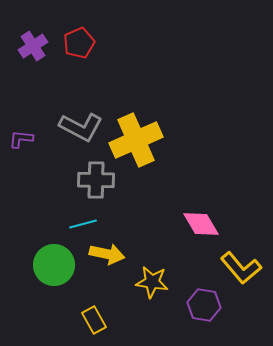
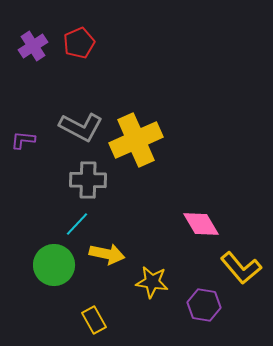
purple L-shape: moved 2 px right, 1 px down
gray cross: moved 8 px left
cyan line: moved 6 px left; rotated 32 degrees counterclockwise
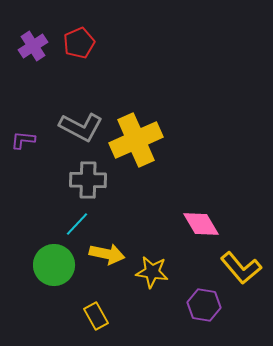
yellow star: moved 10 px up
yellow rectangle: moved 2 px right, 4 px up
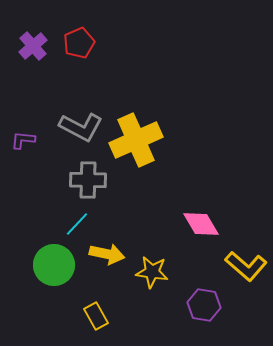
purple cross: rotated 8 degrees counterclockwise
yellow L-shape: moved 5 px right, 2 px up; rotated 9 degrees counterclockwise
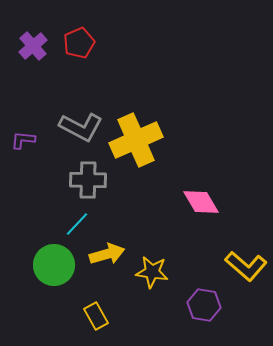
pink diamond: moved 22 px up
yellow arrow: rotated 28 degrees counterclockwise
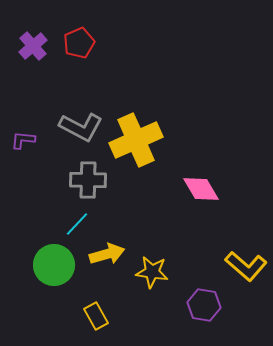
pink diamond: moved 13 px up
